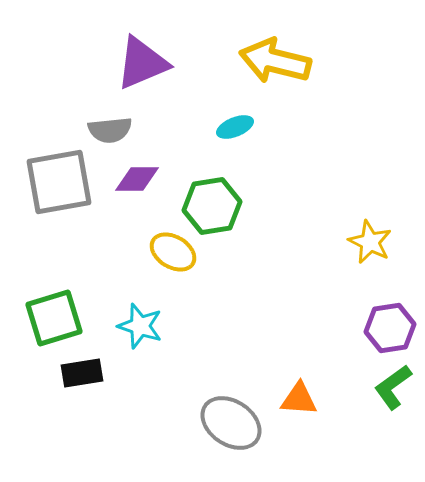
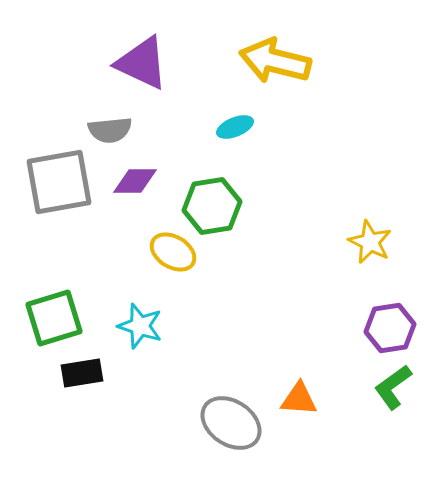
purple triangle: rotated 48 degrees clockwise
purple diamond: moved 2 px left, 2 px down
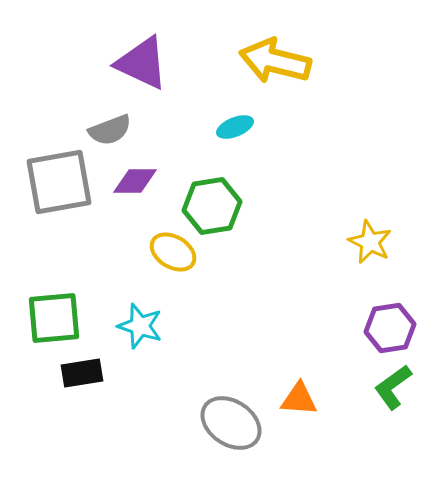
gray semicircle: rotated 15 degrees counterclockwise
green square: rotated 12 degrees clockwise
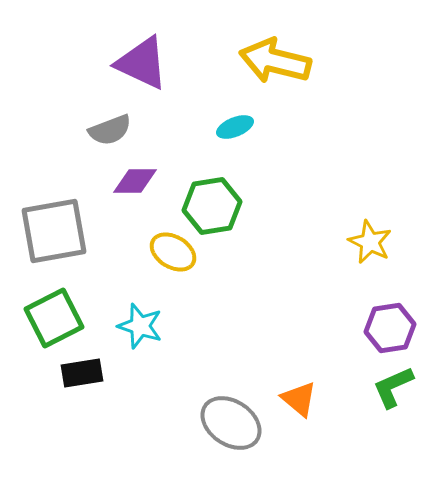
gray square: moved 5 px left, 49 px down
green square: rotated 22 degrees counterclockwise
green L-shape: rotated 12 degrees clockwise
orange triangle: rotated 36 degrees clockwise
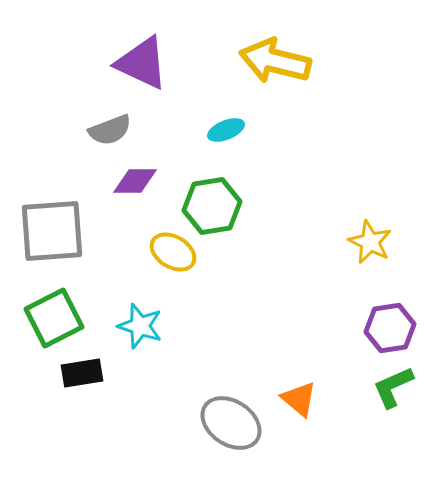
cyan ellipse: moved 9 px left, 3 px down
gray square: moved 2 px left; rotated 6 degrees clockwise
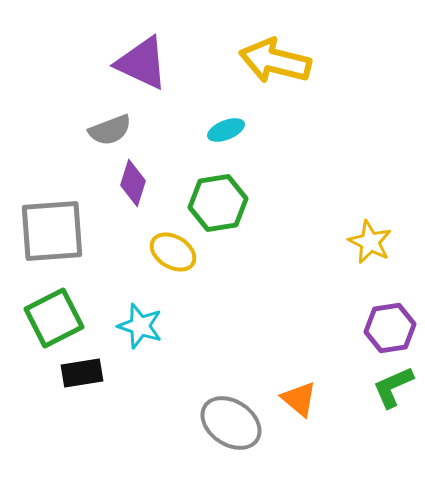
purple diamond: moved 2 px left, 2 px down; rotated 72 degrees counterclockwise
green hexagon: moved 6 px right, 3 px up
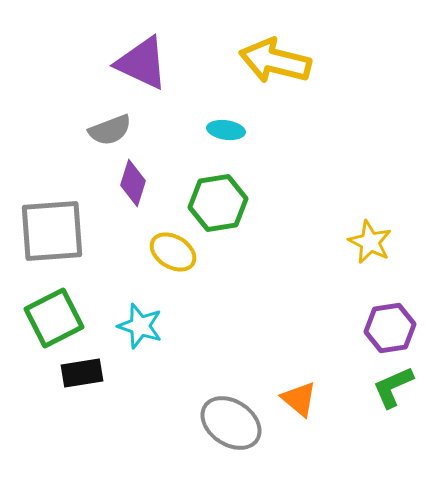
cyan ellipse: rotated 30 degrees clockwise
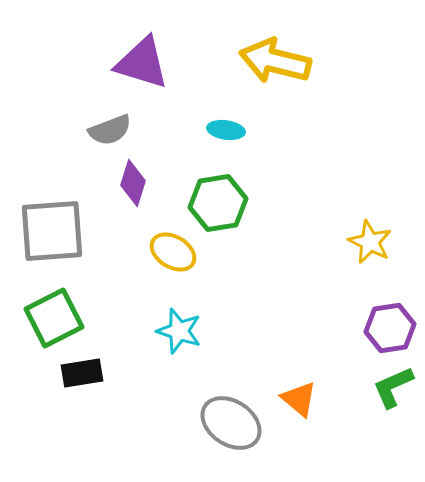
purple triangle: rotated 8 degrees counterclockwise
cyan star: moved 39 px right, 5 px down
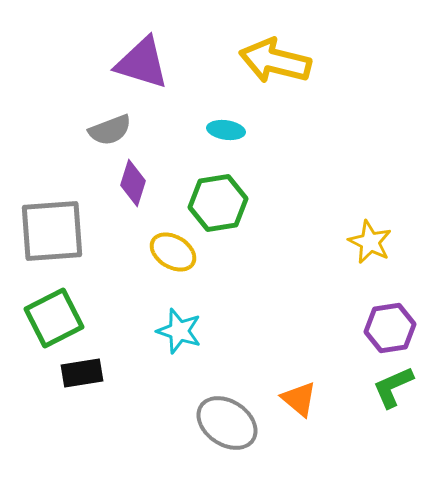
gray ellipse: moved 4 px left
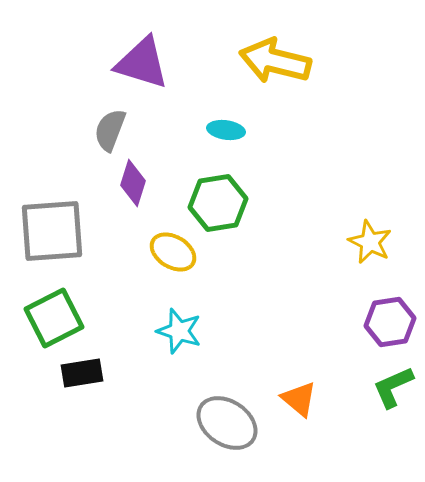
gray semicircle: rotated 132 degrees clockwise
purple hexagon: moved 6 px up
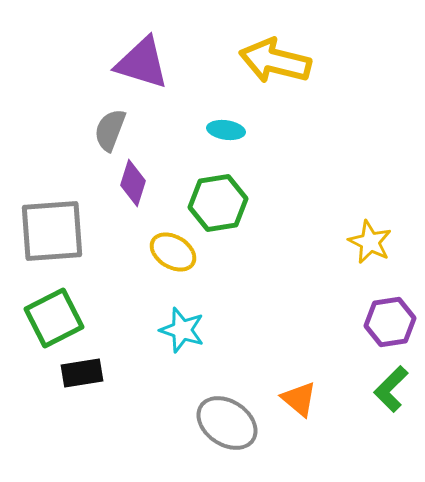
cyan star: moved 3 px right, 1 px up
green L-shape: moved 2 px left, 2 px down; rotated 21 degrees counterclockwise
